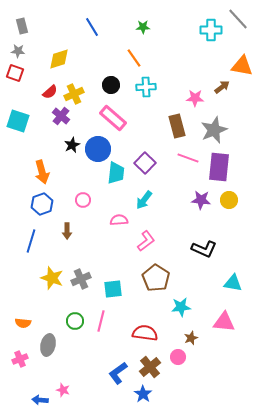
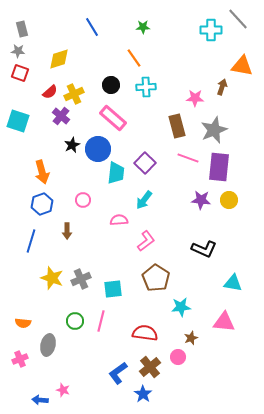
gray rectangle at (22, 26): moved 3 px down
red square at (15, 73): moved 5 px right
brown arrow at (222, 87): rotated 35 degrees counterclockwise
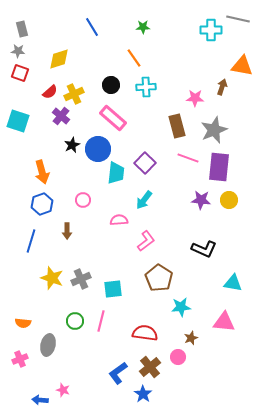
gray line at (238, 19): rotated 35 degrees counterclockwise
brown pentagon at (156, 278): moved 3 px right
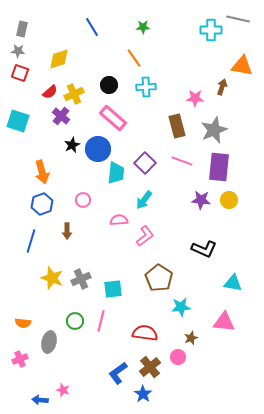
gray rectangle at (22, 29): rotated 28 degrees clockwise
black circle at (111, 85): moved 2 px left
pink line at (188, 158): moved 6 px left, 3 px down
pink L-shape at (146, 241): moved 1 px left, 5 px up
gray ellipse at (48, 345): moved 1 px right, 3 px up
